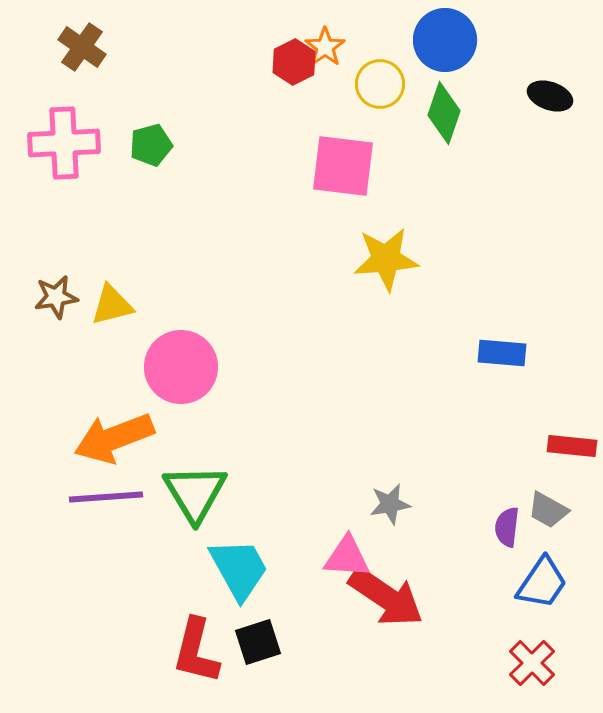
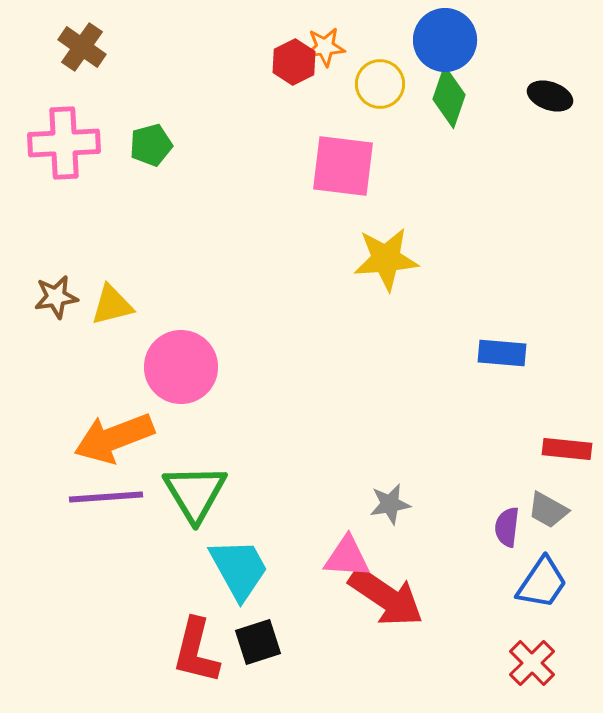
orange star: rotated 30 degrees clockwise
green diamond: moved 5 px right, 16 px up
red rectangle: moved 5 px left, 3 px down
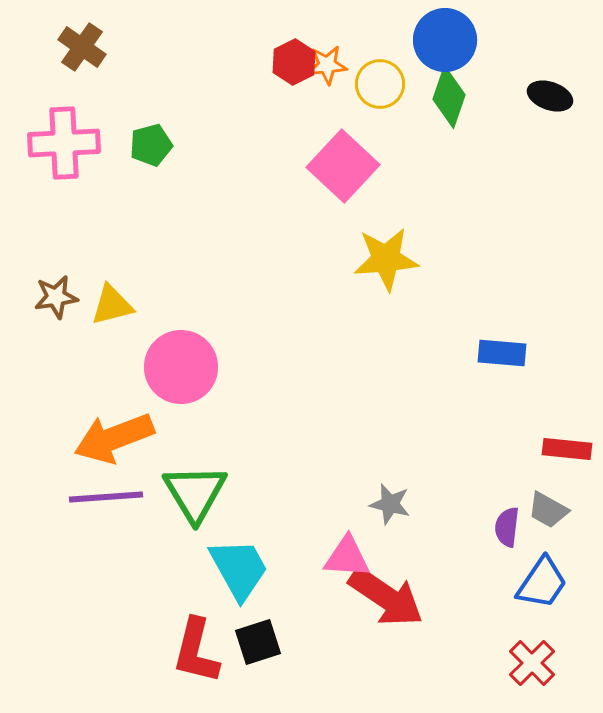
orange star: moved 2 px right, 18 px down
pink square: rotated 36 degrees clockwise
gray star: rotated 24 degrees clockwise
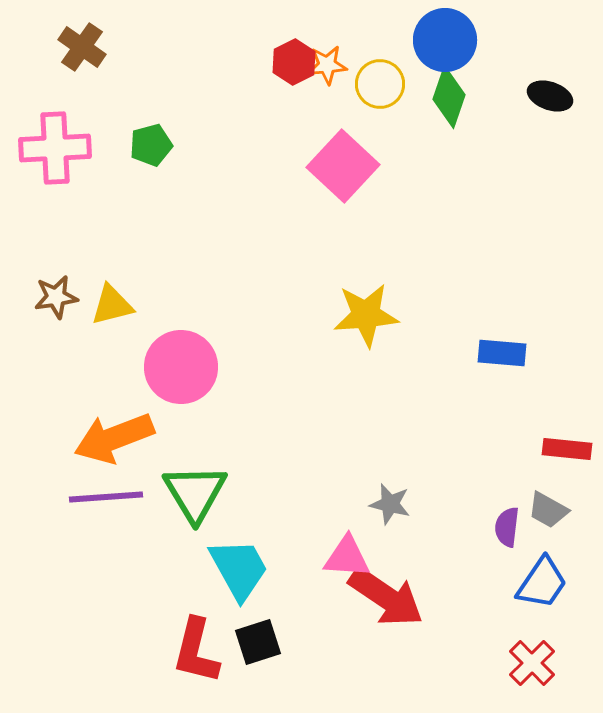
pink cross: moved 9 px left, 5 px down
yellow star: moved 20 px left, 56 px down
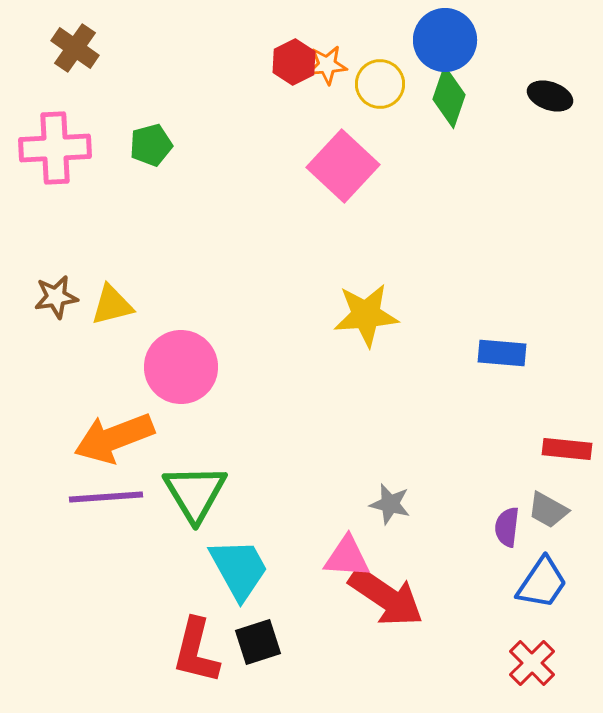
brown cross: moved 7 px left, 1 px down
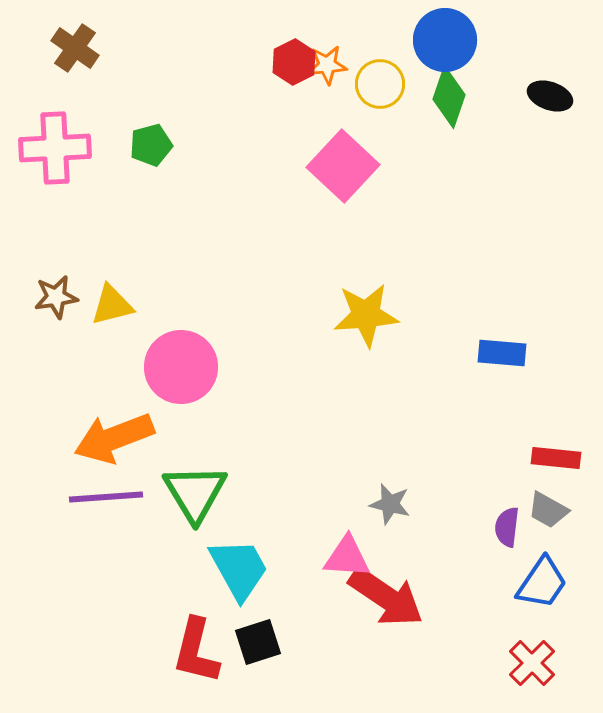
red rectangle: moved 11 px left, 9 px down
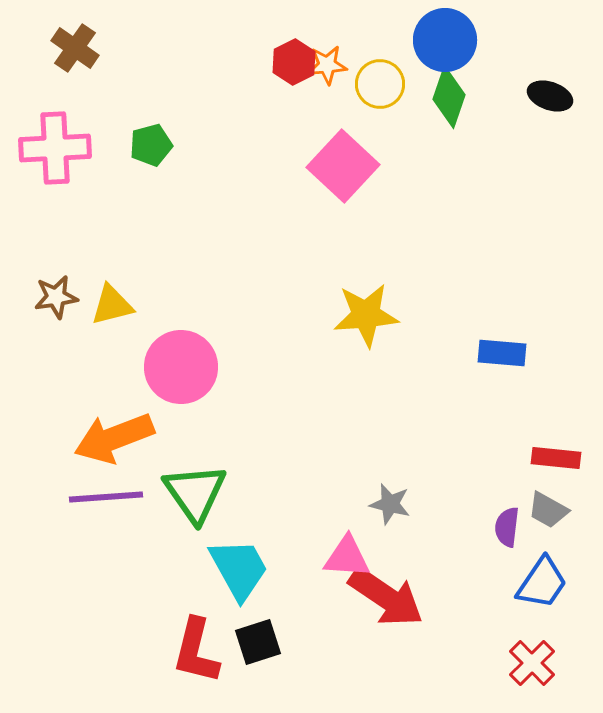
green triangle: rotated 4 degrees counterclockwise
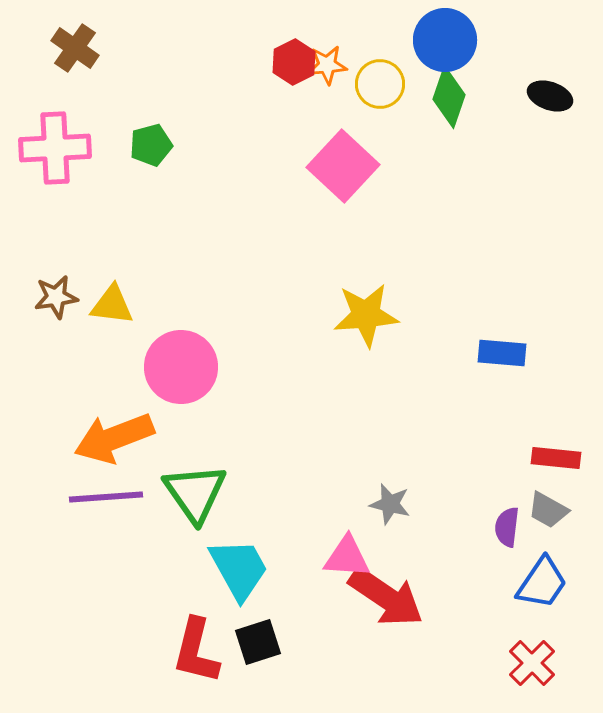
yellow triangle: rotated 21 degrees clockwise
